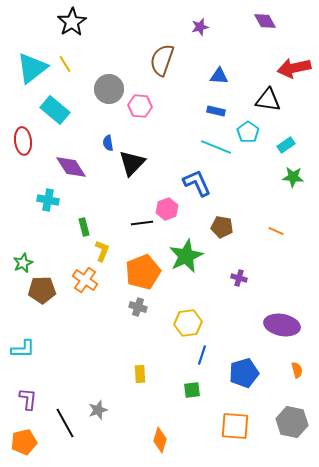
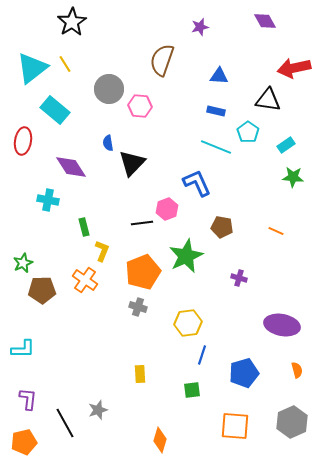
red ellipse at (23, 141): rotated 16 degrees clockwise
gray hexagon at (292, 422): rotated 24 degrees clockwise
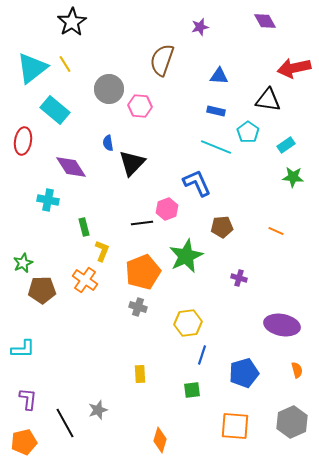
brown pentagon at (222, 227): rotated 15 degrees counterclockwise
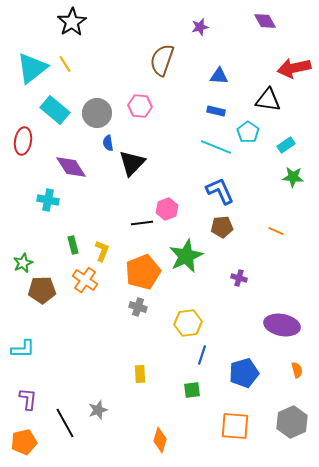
gray circle at (109, 89): moved 12 px left, 24 px down
blue L-shape at (197, 183): moved 23 px right, 8 px down
green rectangle at (84, 227): moved 11 px left, 18 px down
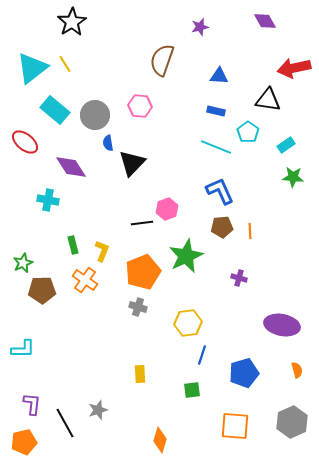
gray circle at (97, 113): moved 2 px left, 2 px down
red ellipse at (23, 141): moved 2 px right, 1 px down; rotated 60 degrees counterclockwise
orange line at (276, 231): moved 26 px left; rotated 63 degrees clockwise
purple L-shape at (28, 399): moved 4 px right, 5 px down
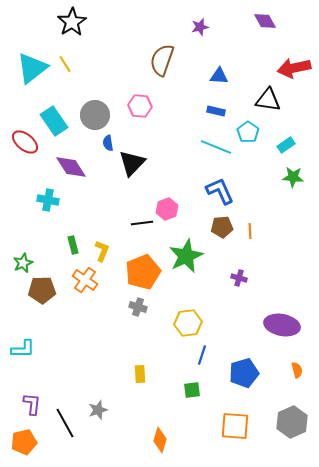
cyan rectangle at (55, 110): moved 1 px left, 11 px down; rotated 16 degrees clockwise
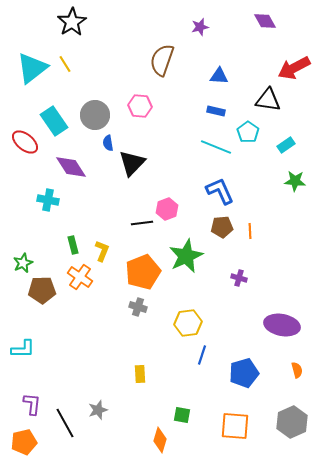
red arrow at (294, 68): rotated 16 degrees counterclockwise
green star at (293, 177): moved 2 px right, 4 px down
orange cross at (85, 280): moved 5 px left, 3 px up
green square at (192, 390): moved 10 px left, 25 px down; rotated 18 degrees clockwise
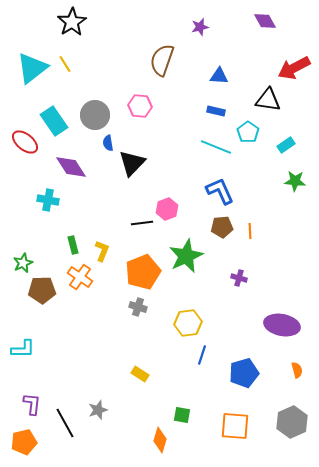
yellow rectangle at (140, 374): rotated 54 degrees counterclockwise
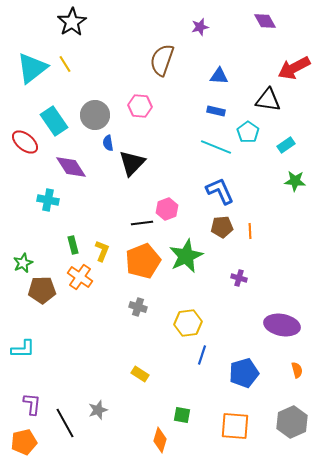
orange pentagon at (143, 272): moved 11 px up
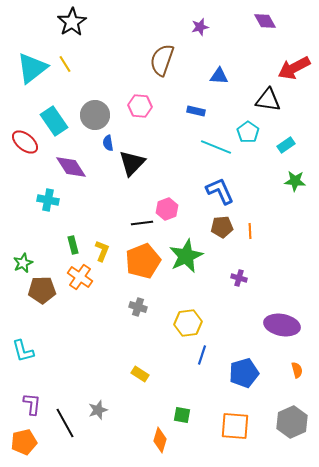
blue rectangle at (216, 111): moved 20 px left
cyan L-shape at (23, 349): moved 2 px down; rotated 75 degrees clockwise
